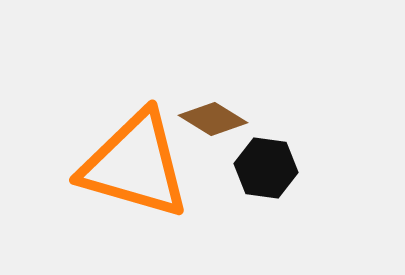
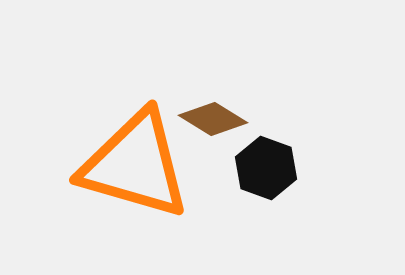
black hexagon: rotated 12 degrees clockwise
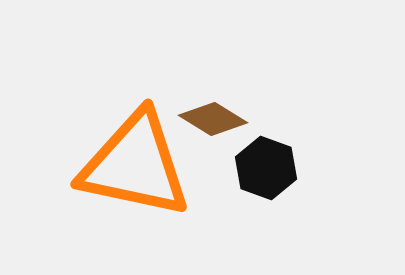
orange triangle: rotated 4 degrees counterclockwise
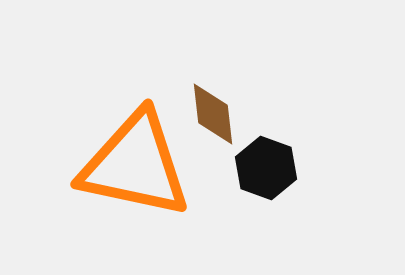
brown diamond: moved 5 px up; rotated 52 degrees clockwise
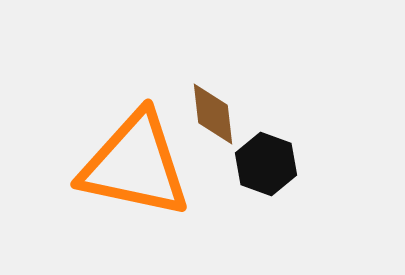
black hexagon: moved 4 px up
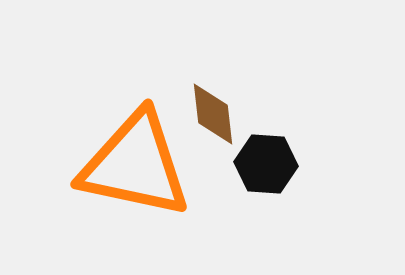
black hexagon: rotated 16 degrees counterclockwise
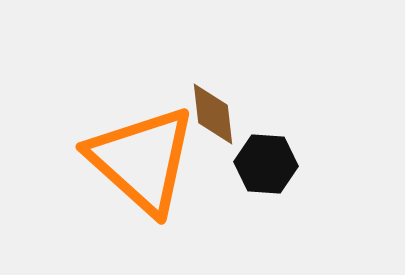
orange triangle: moved 7 px right, 5 px up; rotated 30 degrees clockwise
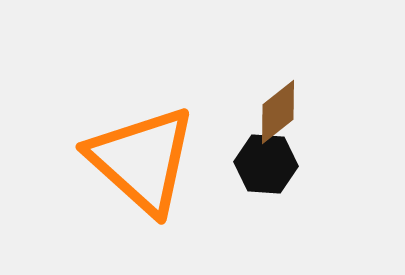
brown diamond: moved 65 px right, 2 px up; rotated 58 degrees clockwise
